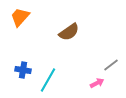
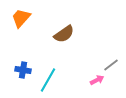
orange trapezoid: moved 1 px right, 1 px down
brown semicircle: moved 5 px left, 2 px down
pink arrow: moved 3 px up
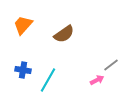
orange trapezoid: moved 2 px right, 7 px down
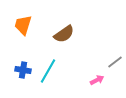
orange trapezoid: rotated 25 degrees counterclockwise
gray line: moved 4 px right, 3 px up
cyan line: moved 9 px up
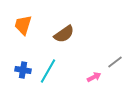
pink arrow: moved 3 px left, 3 px up
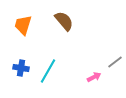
brown semicircle: moved 13 px up; rotated 95 degrees counterclockwise
blue cross: moved 2 px left, 2 px up
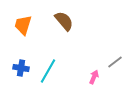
pink arrow: rotated 40 degrees counterclockwise
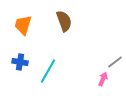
brown semicircle: rotated 20 degrees clockwise
blue cross: moved 1 px left, 6 px up
pink arrow: moved 9 px right, 2 px down
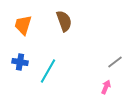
pink arrow: moved 3 px right, 8 px down
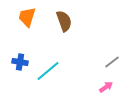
orange trapezoid: moved 4 px right, 8 px up
gray line: moved 3 px left
cyan line: rotated 20 degrees clockwise
pink arrow: rotated 32 degrees clockwise
